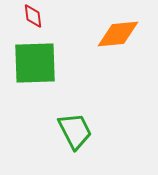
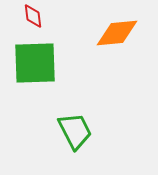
orange diamond: moved 1 px left, 1 px up
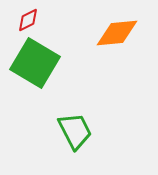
red diamond: moved 5 px left, 4 px down; rotated 70 degrees clockwise
green square: rotated 33 degrees clockwise
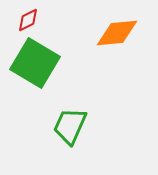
green trapezoid: moved 5 px left, 5 px up; rotated 129 degrees counterclockwise
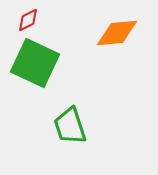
green square: rotated 6 degrees counterclockwise
green trapezoid: rotated 42 degrees counterclockwise
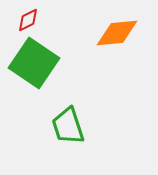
green square: moved 1 px left; rotated 9 degrees clockwise
green trapezoid: moved 2 px left
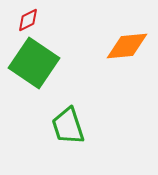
orange diamond: moved 10 px right, 13 px down
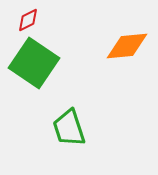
green trapezoid: moved 1 px right, 2 px down
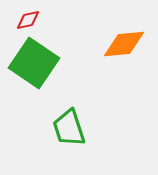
red diamond: rotated 15 degrees clockwise
orange diamond: moved 3 px left, 2 px up
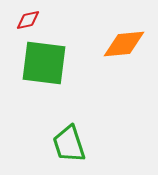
green square: moved 10 px right; rotated 27 degrees counterclockwise
green trapezoid: moved 16 px down
